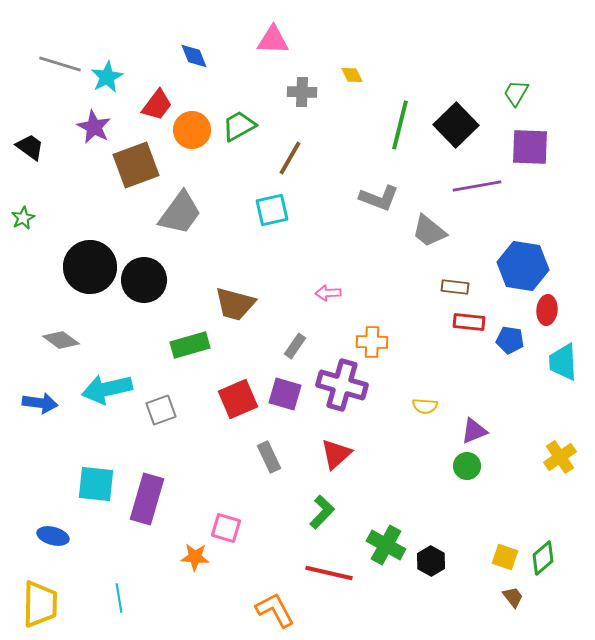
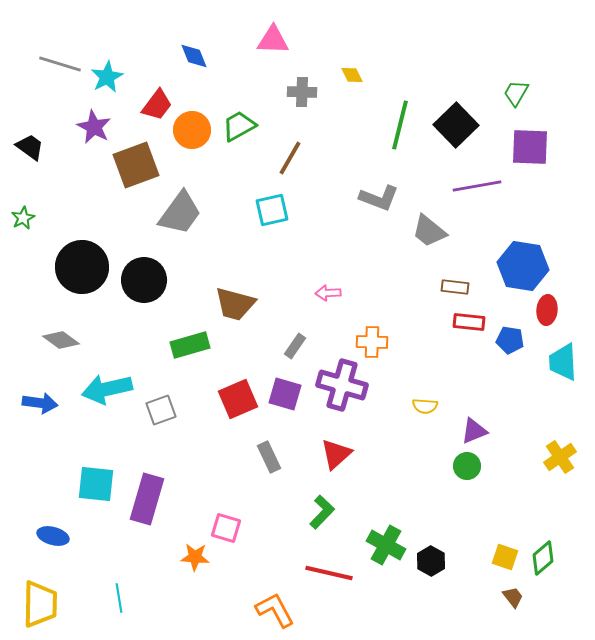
black circle at (90, 267): moved 8 px left
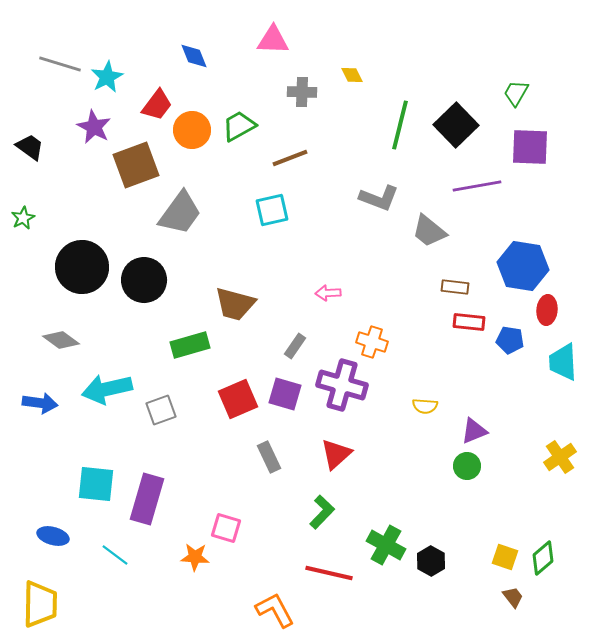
brown line at (290, 158): rotated 39 degrees clockwise
orange cross at (372, 342): rotated 16 degrees clockwise
cyan line at (119, 598): moved 4 px left, 43 px up; rotated 44 degrees counterclockwise
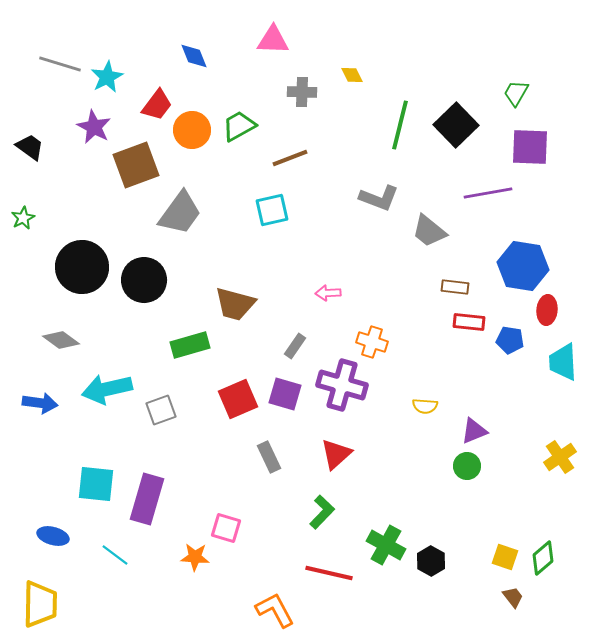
purple line at (477, 186): moved 11 px right, 7 px down
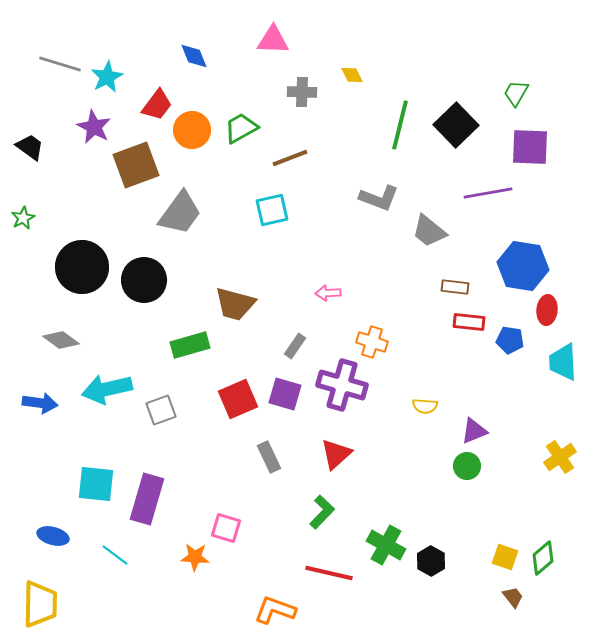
green trapezoid at (239, 126): moved 2 px right, 2 px down
orange L-shape at (275, 610): rotated 42 degrees counterclockwise
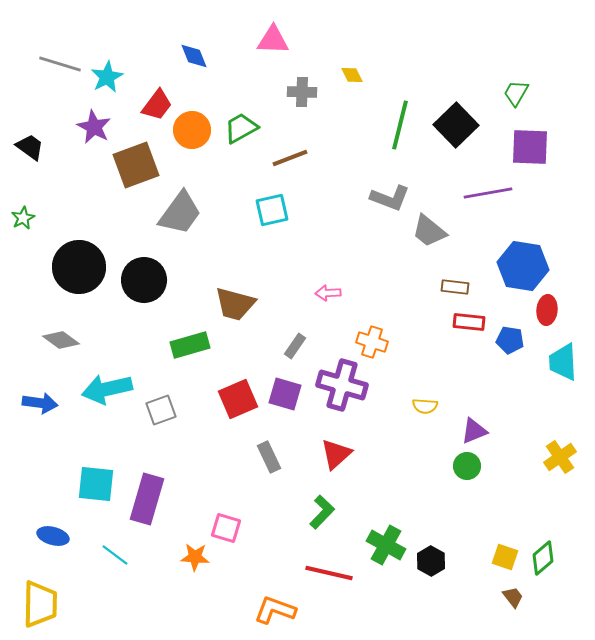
gray L-shape at (379, 198): moved 11 px right
black circle at (82, 267): moved 3 px left
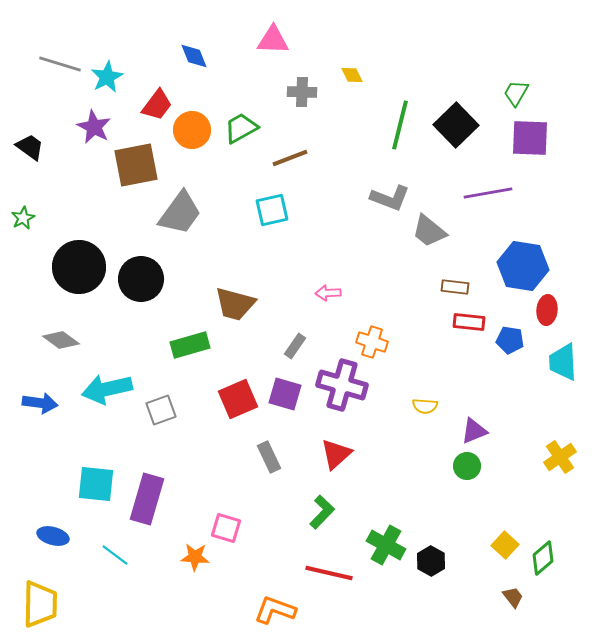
purple square at (530, 147): moved 9 px up
brown square at (136, 165): rotated 9 degrees clockwise
black circle at (144, 280): moved 3 px left, 1 px up
yellow square at (505, 557): moved 12 px up; rotated 24 degrees clockwise
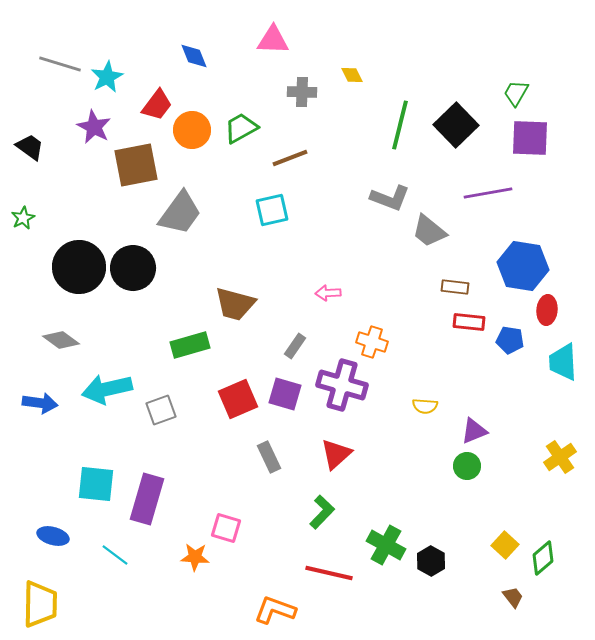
black circle at (141, 279): moved 8 px left, 11 px up
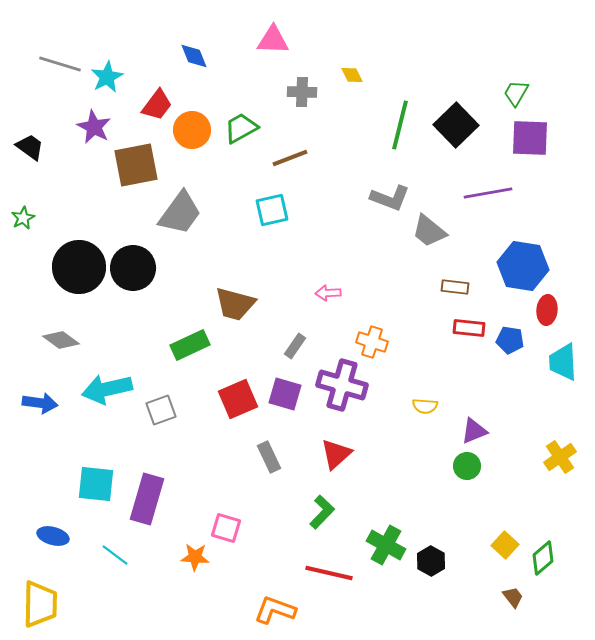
red rectangle at (469, 322): moved 6 px down
green rectangle at (190, 345): rotated 9 degrees counterclockwise
